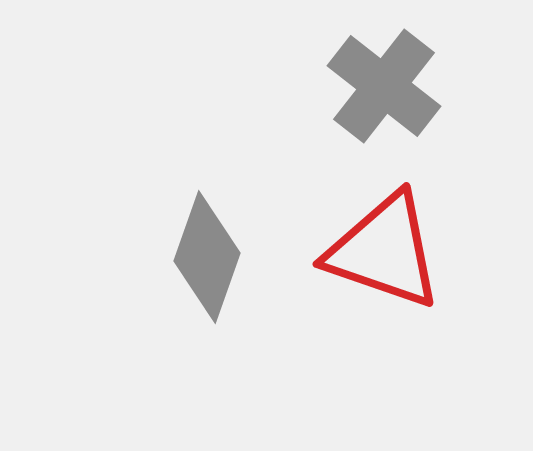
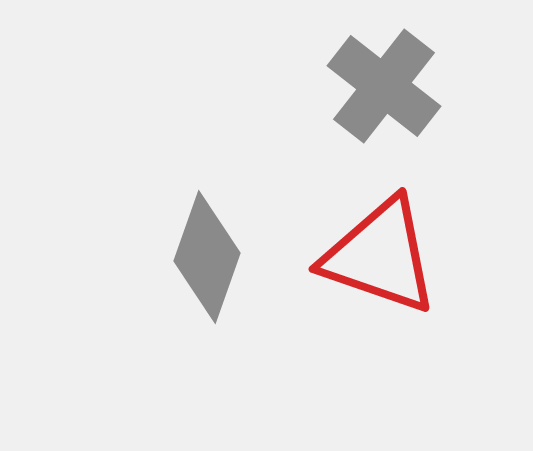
red triangle: moved 4 px left, 5 px down
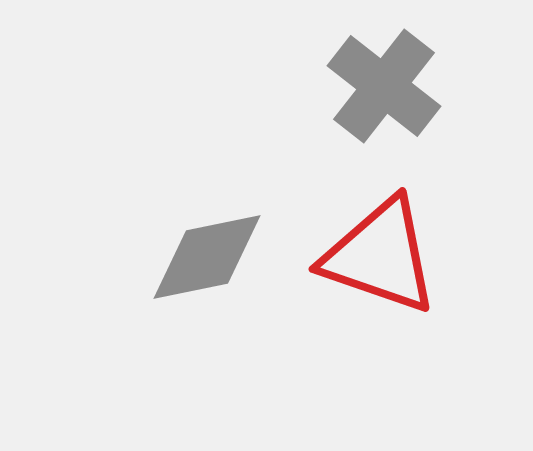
gray diamond: rotated 59 degrees clockwise
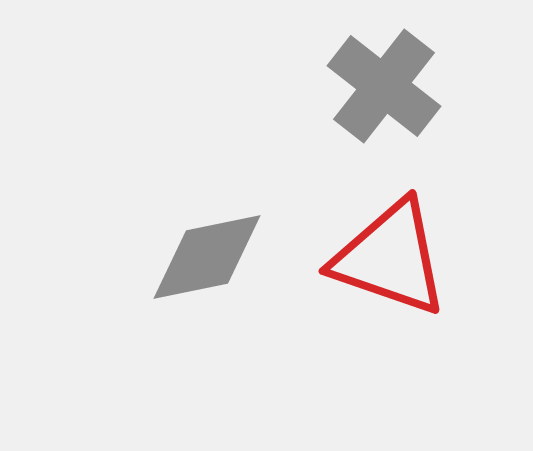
red triangle: moved 10 px right, 2 px down
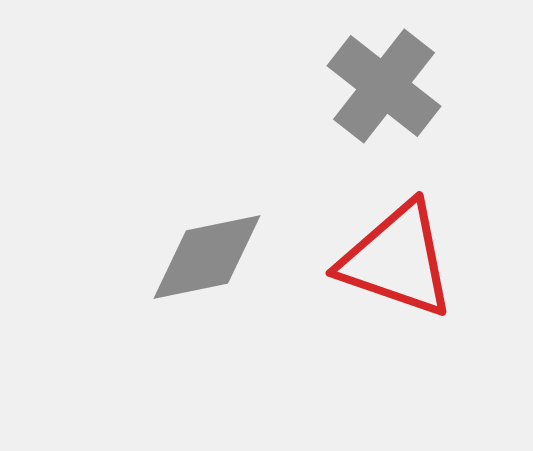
red triangle: moved 7 px right, 2 px down
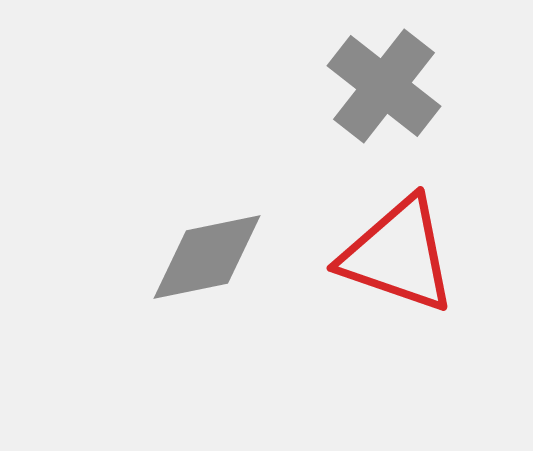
red triangle: moved 1 px right, 5 px up
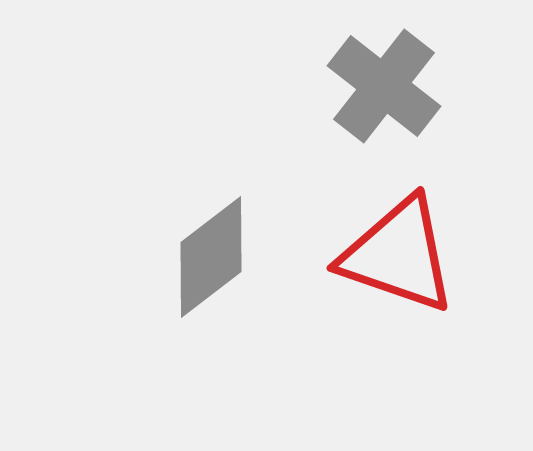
gray diamond: moved 4 px right; rotated 26 degrees counterclockwise
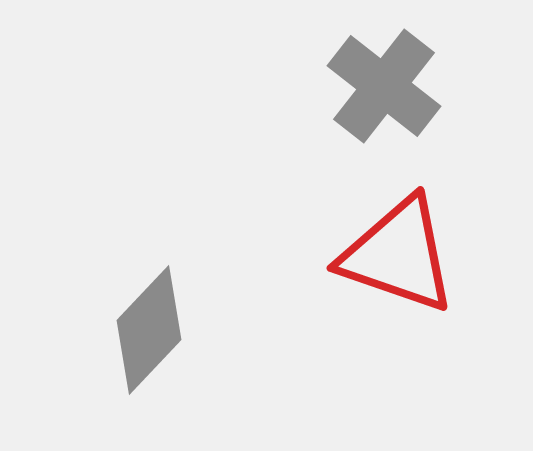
gray diamond: moved 62 px left, 73 px down; rotated 9 degrees counterclockwise
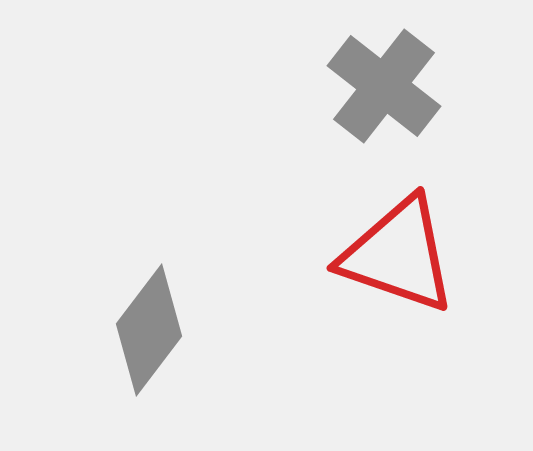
gray diamond: rotated 6 degrees counterclockwise
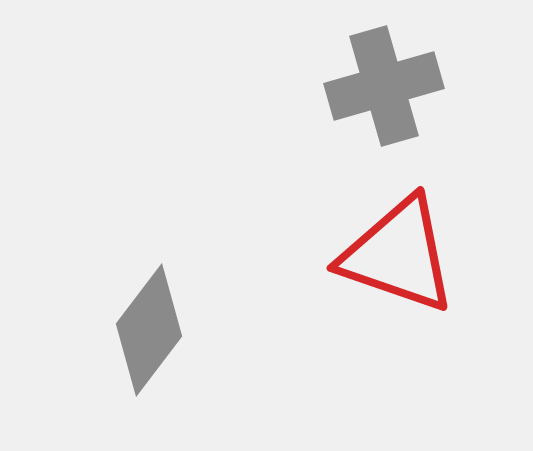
gray cross: rotated 36 degrees clockwise
